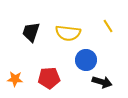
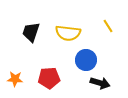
black arrow: moved 2 px left, 1 px down
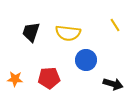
yellow line: moved 7 px right, 1 px up
black arrow: moved 13 px right, 1 px down
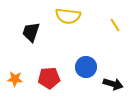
yellow semicircle: moved 17 px up
blue circle: moved 7 px down
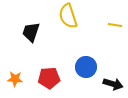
yellow semicircle: rotated 65 degrees clockwise
yellow line: rotated 48 degrees counterclockwise
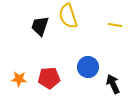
black trapezoid: moved 9 px right, 6 px up
blue circle: moved 2 px right
orange star: moved 4 px right
black arrow: rotated 132 degrees counterclockwise
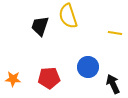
yellow line: moved 8 px down
orange star: moved 6 px left
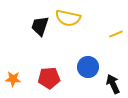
yellow semicircle: moved 2 px down; rotated 60 degrees counterclockwise
yellow line: moved 1 px right, 1 px down; rotated 32 degrees counterclockwise
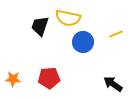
blue circle: moved 5 px left, 25 px up
black arrow: rotated 30 degrees counterclockwise
